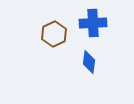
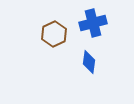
blue cross: rotated 12 degrees counterclockwise
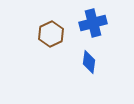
brown hexagon: moved 3 px left
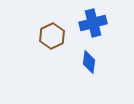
brown hexagon: moved 1 px right, 2 px down
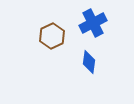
blue cross: rotated 12 degrees counterclockwise
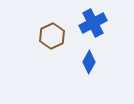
blue diamond: rotated 20 degrees clockwise
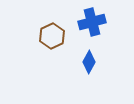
blue cross: moved 1 px left, 1 px up; rotated 12 degrees clockwise
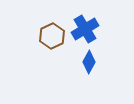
blue cross: moved 7 px left, 7 px down; rotated 16 degrees counterclockwise
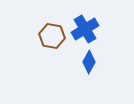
brown hexagon: rotated 25 degrees counterclockwise
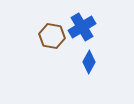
blue cross: moved 3 px left, 2 px up
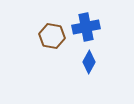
blue cross: moved 4 px right; rotated 20 degrees clockwise
